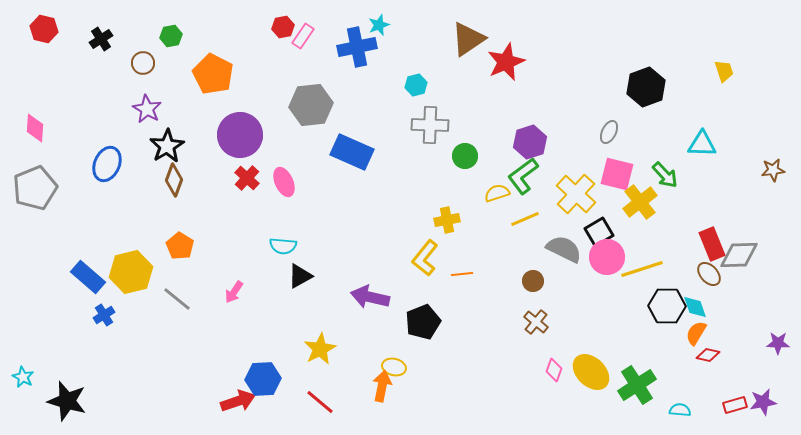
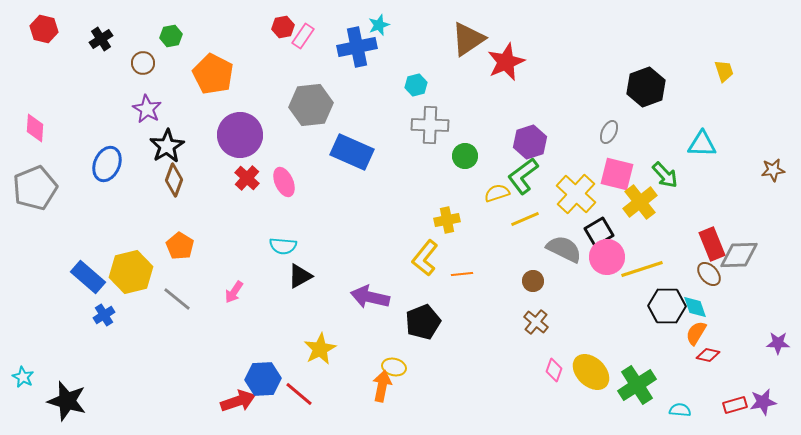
red line at (320, 402): moved 21 px left, 8 px up
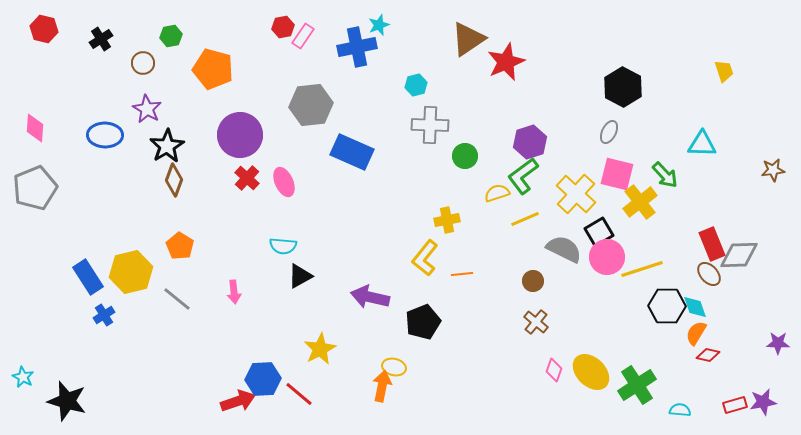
orange pentagon at (213, 74): moved 5 px up; rotated 12 degrees counterclockwise
black hexagon at (646, 87): moved 23 px left; rotated 12 degrees counterclockwise
blue ellipse at (107, 164): moved 2 px left, 29 px up; rotated 68 degrees clockwise
blue rectangle at (88, 277): rotated 16 degrees clockwise
pink arrow at (234, 292): rotated 40 degrees counterclockwise
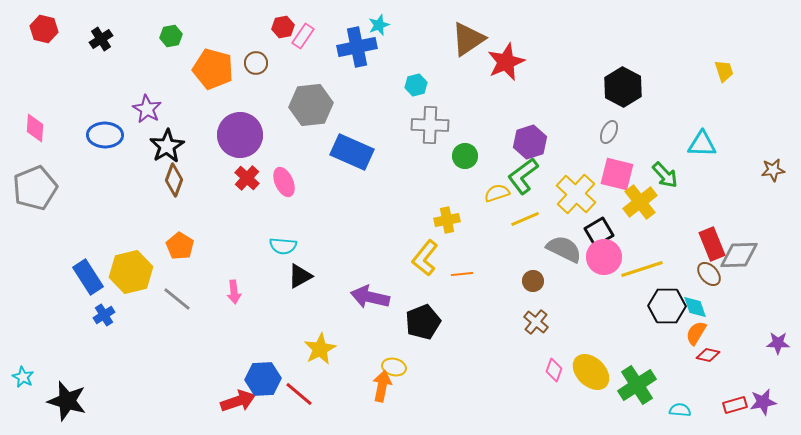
brown circle at (143, 63): moved 113 px right
pink circle at (607, 257): moved 3 px left
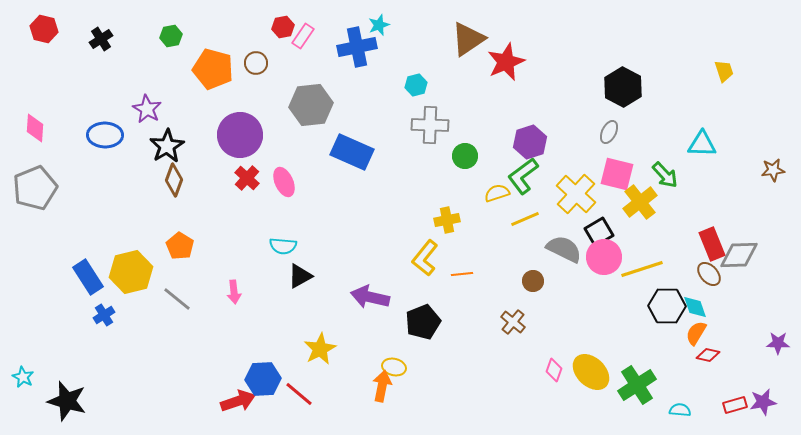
brown cross at (536, 322): moved 23 px left
